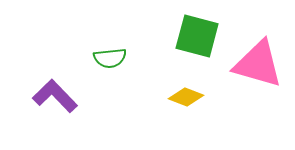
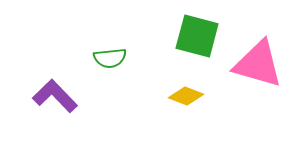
yellow diamond: moved 1 px up
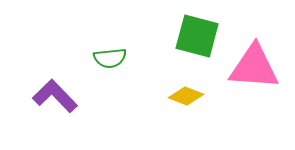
pink triangle: moved 4 px left, 3 px down; rotated 12 degrees counterclockwise
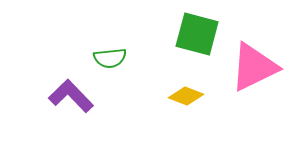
green square: moved 2 px up
pink triangle: rotated 30 degrees counterclockwise
purple L-shape: moved 16 px right
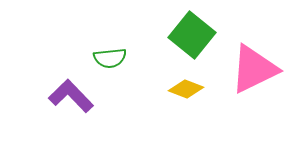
green square: moved 5 px left, 1 px down; rotated 24 degrees clockwise
pink triangle: moved 2 px down
yellow diamond: moved 7 px up
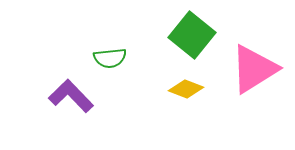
pink triangle: rotated 6 degrees counterclockwise
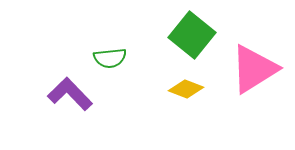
purple L-shape: moved 1 px left, 2 px up
